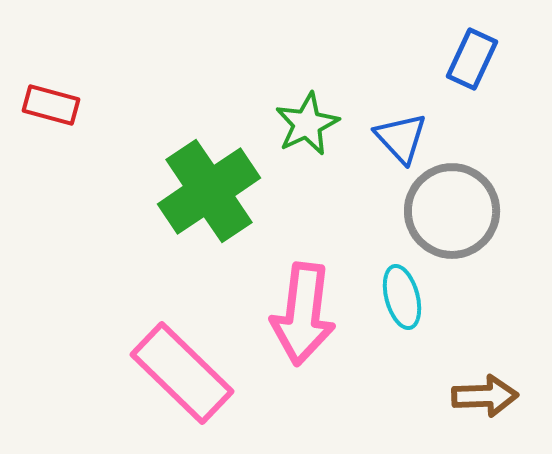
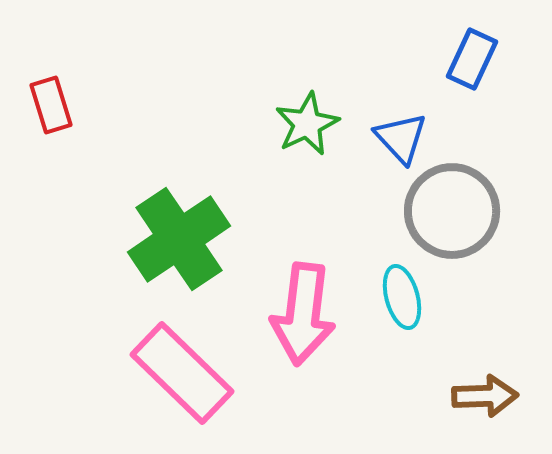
red rectangle: rotated 58 degrees clockwise
green cross: moved 30 px left, 48 px down
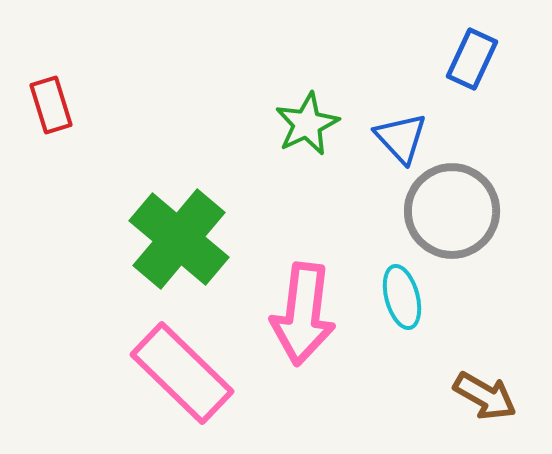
green cross: rotated 16 degrees counterclockwise
brown arrow: rotated 32 degrees clockwise
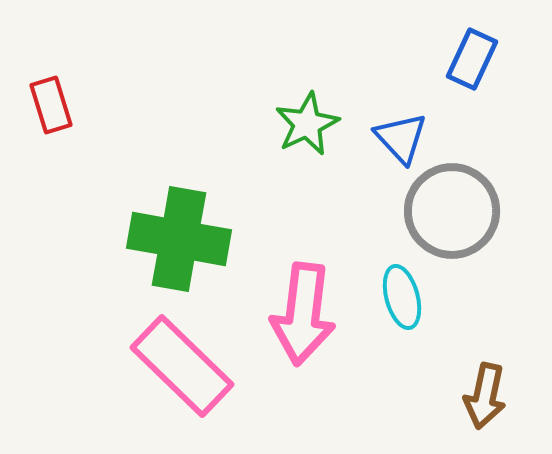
green cross: rotated 30 degrees counterclockwise
pink rectangle: moved 7 px up
brown arrow: rotated 72 degrees clockwise
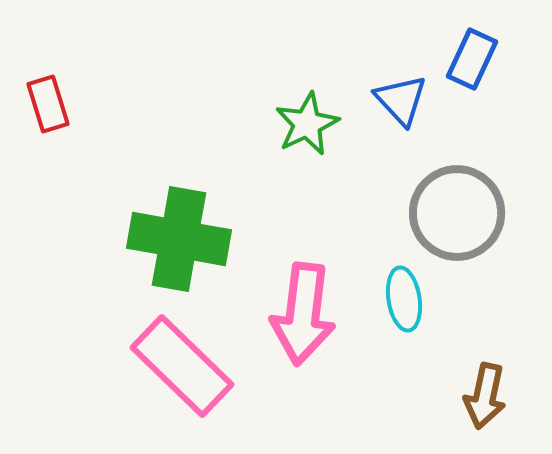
red rectangle: moved 3 px left, 1 px up
blue triangle: moved 38 px up
gray circle: moved 5 px right, 2 px down
cyan ellipse: moved 2 px right, 2 px down; rotated 6 degrees clockwise
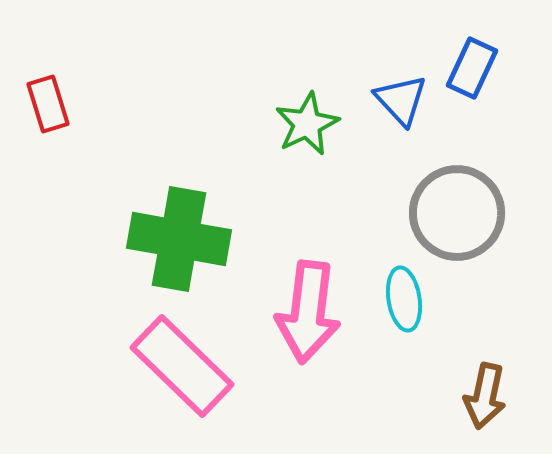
blue rectangle: moved 9 px down
pink arrow: moved 5 px right, 2 px up
